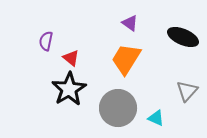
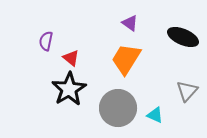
cyan triangle: moved 1 px left, 3 px up
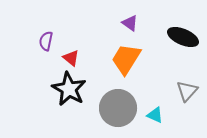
black star: rotated 12 degrees counterclockwise
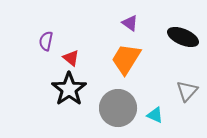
black star: rotated 8 degrees clockwise
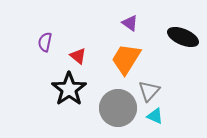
purple semicircle: moved 1 px left, 1 px down
red triangle: moved 7 px right, 2 px up
gray triangle: moved 38 px left
cyan triangle: moved 1 px down
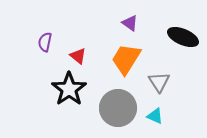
gray triangle: moved 10 px right, 9 px up; rotated 15 degrees counterclockwise
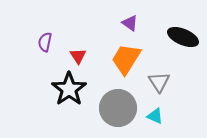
red triangle: rotated 18 degrees clockwise
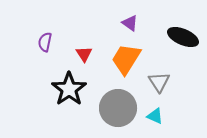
red triangle: moved 6 px right, 2 px up
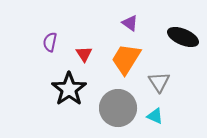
purple semicircle: moved 5 px right
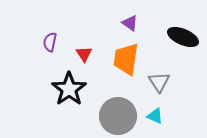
orange trapezoid: rotated 24 degrees counterclockwise
gray circle: moved 8 px down
